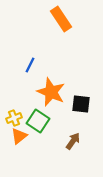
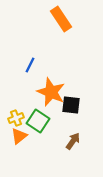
black square: moved 10 px left, 1 px down
yellow cross: moved 2 px right
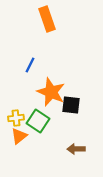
orange rectangle: moved 14 px left; rotated 15 degrees clockwise
yellow cross: rotated 14 degrees clockwise
brown arrow: moved 3 px right, 8 px down; rotated 126 degrees counterclockwise
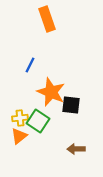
yellow cross: moved 4 px right
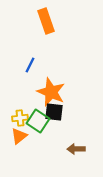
orange rectangle: moved 1 px left, 2 px down
black square: moved 17 px left, 7 px down
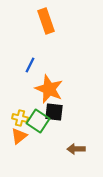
orange star: moved 2 px left, 3 px up
yellow cross: rotated 21 degrees clockwise
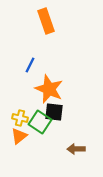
green square: moved 2 px right, 1 px down
